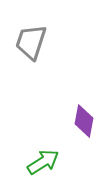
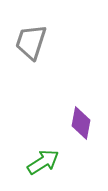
purple diamond: moved 3 px left, 2 px down
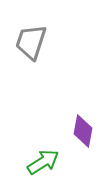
purple diamond: moved 2 px right, 8 px down
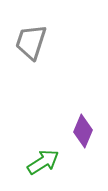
purple diamond: rotated 12 degrees clockwise
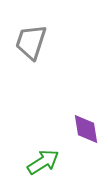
purple diamond: moved 3 px right, 2 px up; rotated 32 degrees counterclockwise
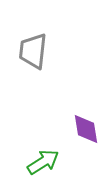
gray trapezoid: moved 2 px right, 9 px down; rotated 12 degrees counterclockwise
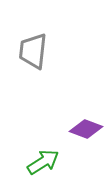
purple diamond: rotated 60 degrees counterclockwise
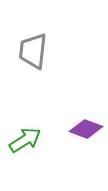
green arrow: moved 18 px left, 22 px up
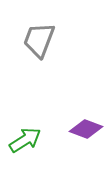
gray trapezoid: moved 6 px right, 11 px up; rotated 15 degrees clockwise
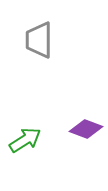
gray trapezoid: rotated 21 degrees counterclockwise
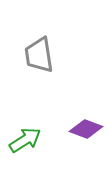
gray trapezoid: moved 15 px down; rotated 9 degrees counterclockwise
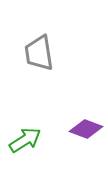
gray trapezoid: moved 2 px up
